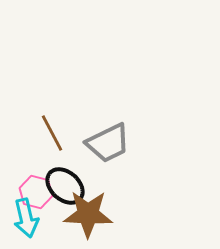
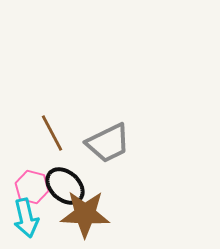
pink hexagon: moved 4 px left, 5 px up
brown star: moved 3 px left
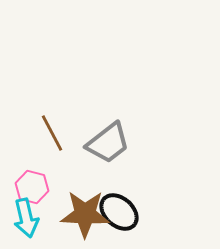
gray trapezoid: rotated 12 degrees counterclockwise
black ellipse: moved 54 px right, 26 px down
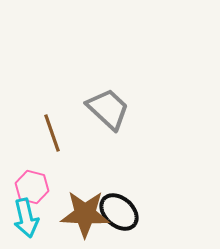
brown line: rotated 9 degrees clockwise
gray trapezoid: moved 34 px up; rotated 99 degrees counterclockwise
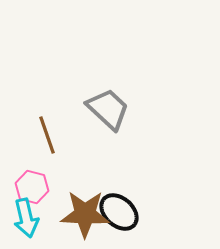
brown line: moved 5 px left, 2 px down
